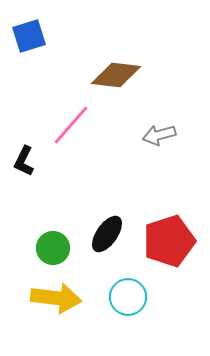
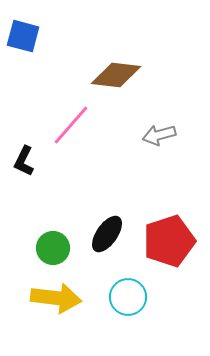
blue square: moved 6 px left; rotated 32 degrees clockwise
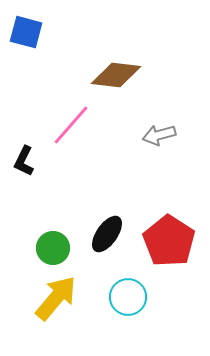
blue square: moved 3 px right, 4 px up
red pentagon: rotated 21 degrees counterclockwise
yellow arrow: rotated 57 degrees counterclockwise
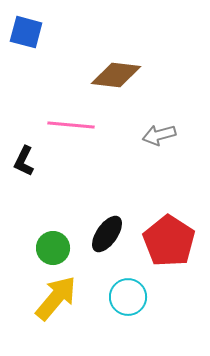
pink line: rotated 54 degrees clockwise
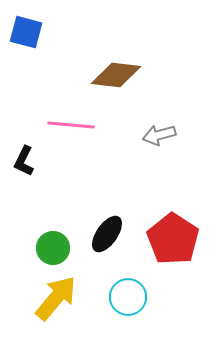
red pentagon: moved 4 px right, 2 px up
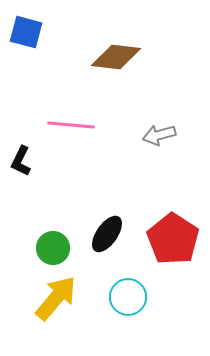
brown diamond: moved 18 px up
black L-shape: moved 3 px left
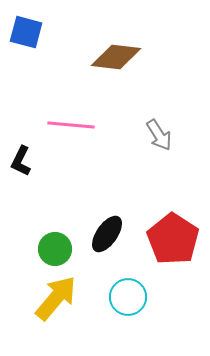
gray arrow: rotated 108 degrees counterclockwise
green circle: moved 2 px right, 1 px down
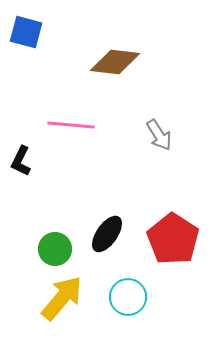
brown diamond: moved 1 px left, 5 px down
yellow arrow: moved 6 px right
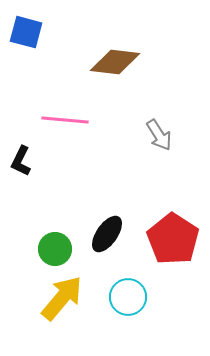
pink line: moved 6 px left, 5 px up
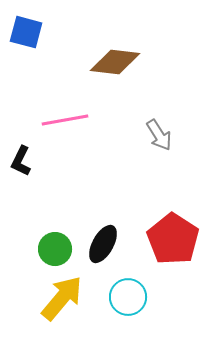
pink line: rotated 15 degrees counterclockwise
black ellipse: moved 4 px left, 10 px down; rotated 6 degrees counterclockwise
